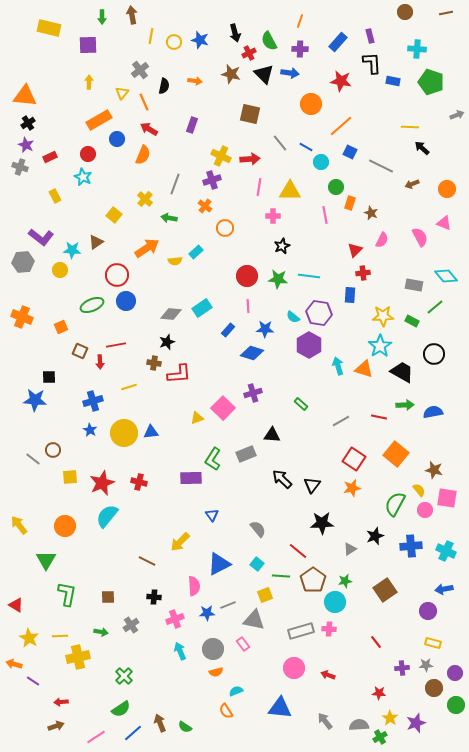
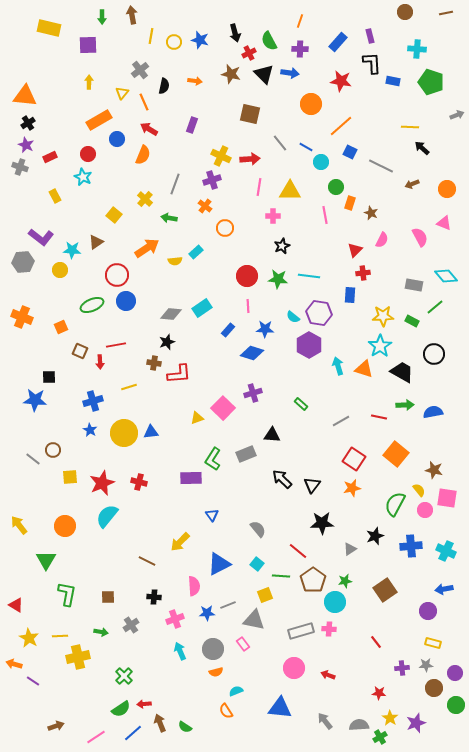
red arrow at (61, 702): moved 83 px right, 2 px down
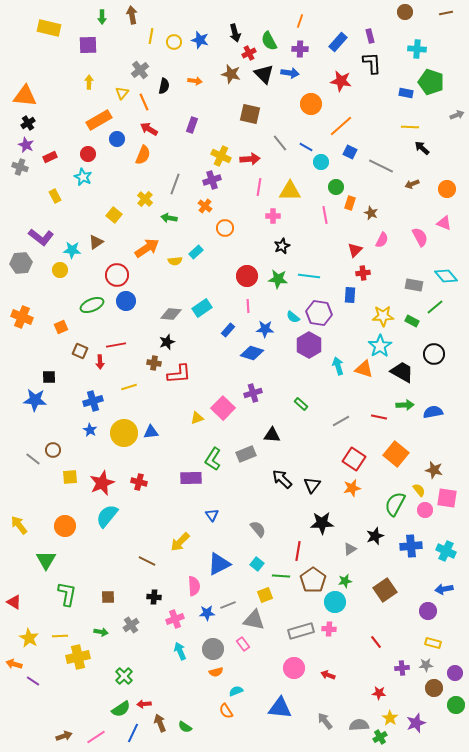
blue rectangle at (393, 81): moved 13 px right, 12 px down
gray hexagon at (23, 262): moved 2 px left, 1 px down
red line at (298, 551): rotated 60 degrees clockwise
red triangle at (16, 605): moved 2 px left, 3 px up
brown arrow at (56, 726): moved 8 px right, 10 px down
blue line at (133, 733): rotated 24 degrees counterclockwise
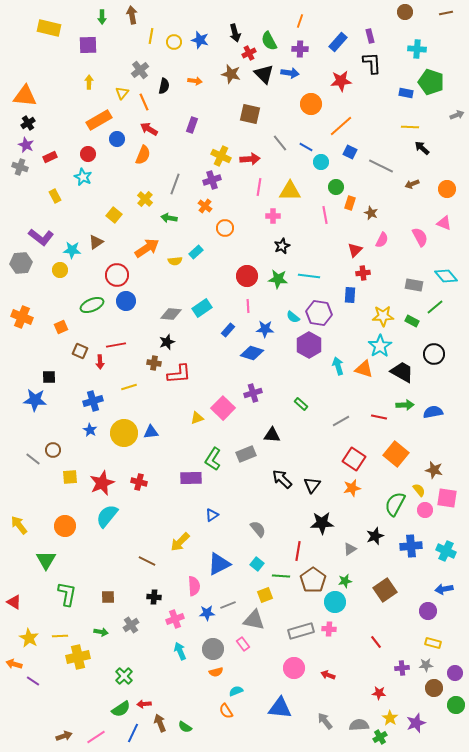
red star at (341, 81): rotated 15 degrees counterclockwise
blue triangle at (212, 515): rotated 32 degrees clockwise
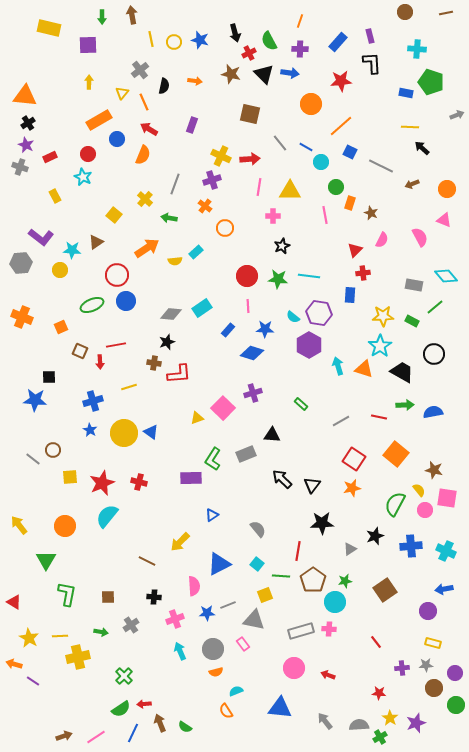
yellow line at (151, 36): moved 3 px down; rotated 21 degrees counterclockwise
pink triangle at (444, 223): moved 3 px up
blue triangle at (151, 432): rotated 42 degrees clockwise
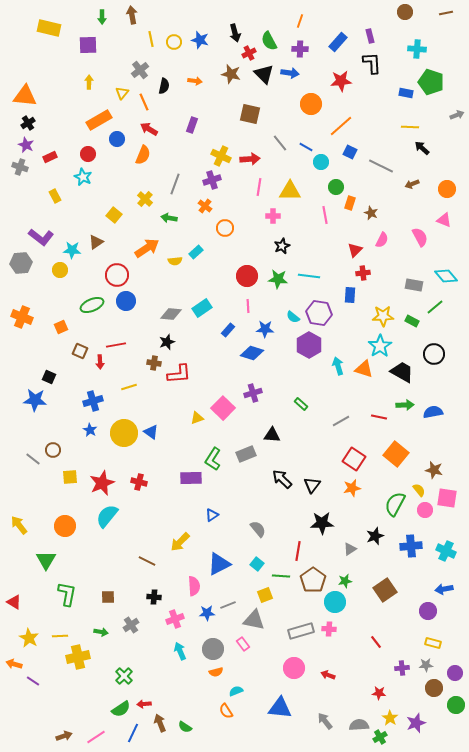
black square at (49, 377): rotated 24 degrees clockwise
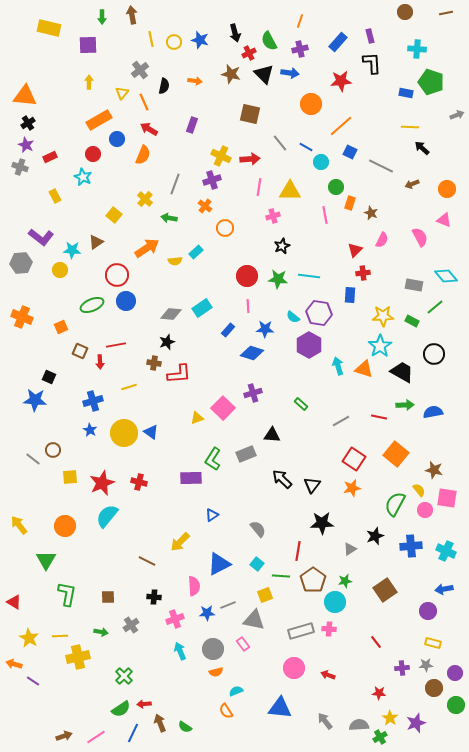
purple cross at (300, 49): rotated 14 degrees counterclockwise
red circle at (88, 154): moved 5 px right
pink cross at (273, 216): rotated 16 degrees counterclockwise
